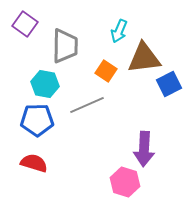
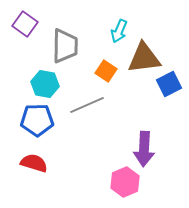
pink hexagon: rotated 20 degrees clockwise
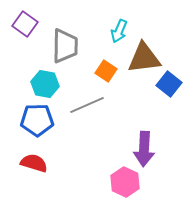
blue square: rotated 25 degrees counterclockwise
pink hexagon: rotated 12 degrees counterclockwise
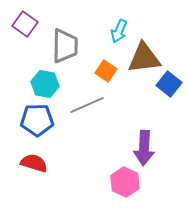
purple arrow: moved 1 px up
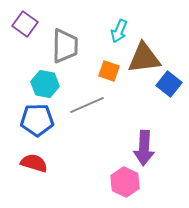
orange square: moved 3 px right; rotated 15 degrees counterclockwise
